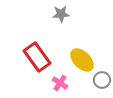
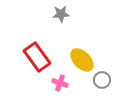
pink cross: rotated 14 degrees counterclockwise
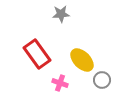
red rectangle: moved 3 px up
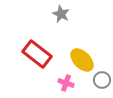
gray star: rotated 30 degrees clockwise
red rectangle: rotated 16 degrees counterclockwise
pink cross: moved 6 px right
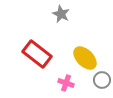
yellow ellipse: moved 3 px right, 2 px up
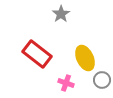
gray star: rotated 12 degrees clockwise
yellow ellipse: rotated 20 degrees clockwise
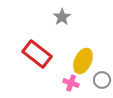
gray star: moved 1 px right, 3 px down
yellow ellipse: moved 2 px left, 3 px down; rotated 50 degrees clockwise
pink cross: moved 5 px right
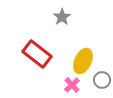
pink cross: moved 1 px right, 2 px down; rotated 28 degrees clockwise
